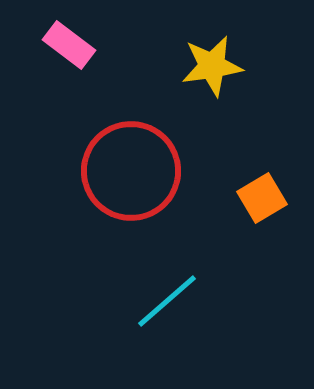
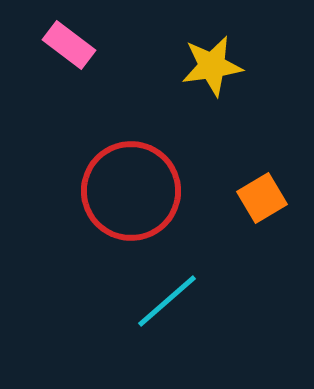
red circle: moved 20 px down
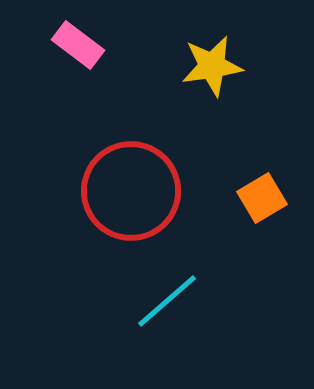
pink rectangle: moved 9 px right
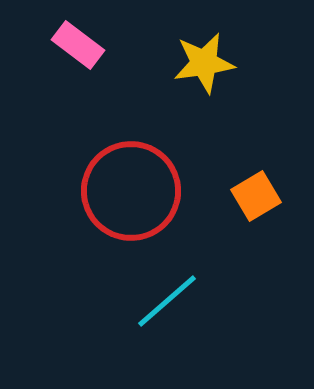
yellow star: moved 8 px left, 3 px up
orange square: moved 6 px left, 2 px up
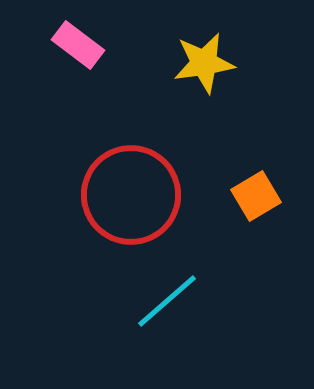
red circle: moved 4 px down
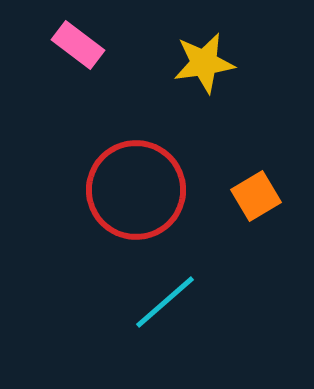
red circle: moved 5 px right, 5 px up
cyan line: moved 2 px left, 1 px down
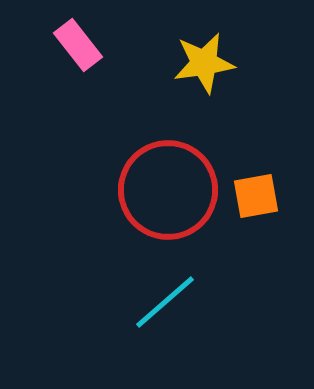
pink rectangle: rotated 15 degrees clockwise
red circle: moved 32 px right
orange square: rotated 21 degrees clockwise
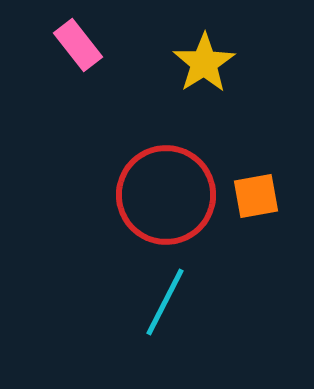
yellow star: rotated 24 degrees counterclockwise
red circle: moved 2 px left, 5 px down
cyan line: rotated 22 degrees counterclockwise
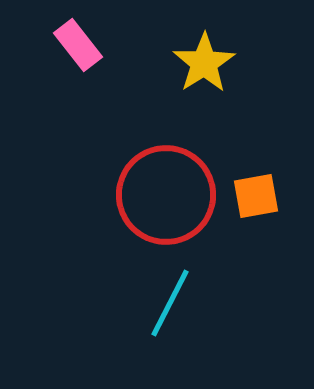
cyan line: moved 5 px right, 1 px down
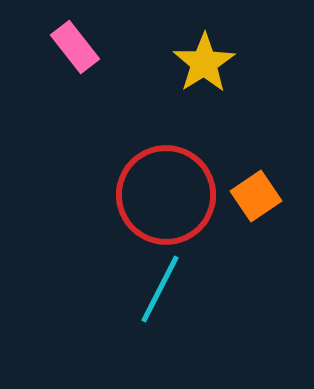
pink rectangle: moved 3 px left, 2 px down
orange square: rotated 24 degrees counterclockwise
cyan line: moved 10 px left, 14 px up
